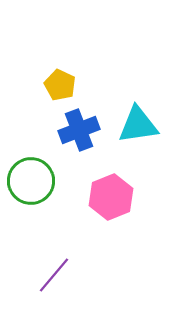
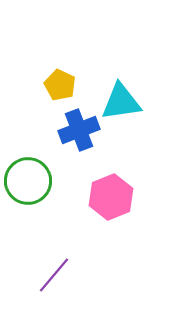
cyan triangle: moved 17 px left, 23 px up
green circle: moved 3 px left
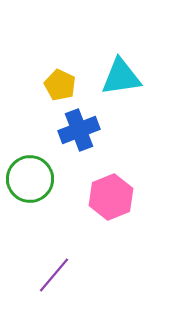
cyan triangle: moved 25 px up
green circle: moved 2 px right, 2 px up
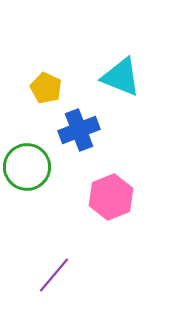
cyan triangle: rotated 30 degrees clockwise
yellow pentagon: moved 14 px left, 3 px down
green circle: moved 3 px left, 12 px up
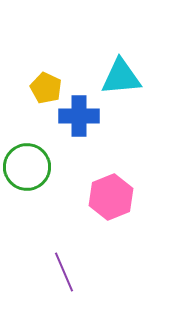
cyan triangle: rotated 27 degrees counterclockwise
blue cross: moved 14 px up; rotated 21 degrees clockwise
purple line: moved 10 px right, 3 px up; rotated 63 degrees counterclockwise
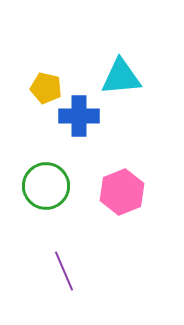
yellow pentagon: rotated 12 degrees counterclockwise
green circle: moved 19 px right, 19 px down
pink hexagon: moved 11 px right, 5 px up
purple line: moved 1 px up
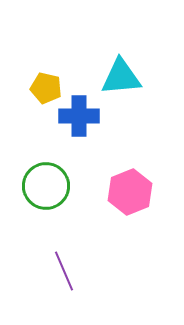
pink hexagon: moved 8 px right
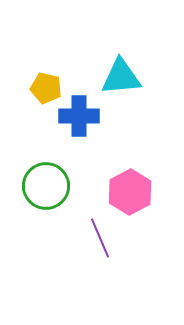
pink hexagon: rotated 6 degrees counterclockwise
purple line: moved 36 px right, 33 px up
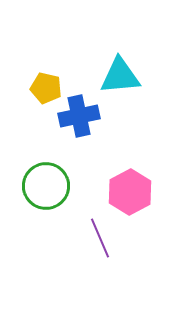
cyan triangle: moved 1 px left, 1 px up
blue cross: rotated 12 degrees counterclockwise
